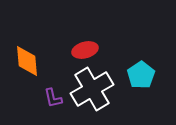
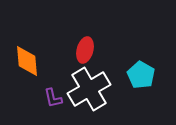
red ellipse: rotated 60 degrees counterclockwise
cyan pentagon: rotated 8 degrees counterclockwise
white cross: moved 3 px left
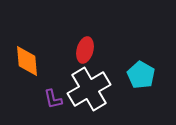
purple L-shape: moved 1 px down
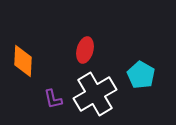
orange diamond: moved 4 px left; rotated 8 degrees clockwise
white cross: moved 6 px right, 5 px down
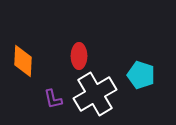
red ellipse: moved 6 px left, 6 px down; rotated 15 degrees counterclockwise
cyan pentagon: rotated 12 degrees counterclockwise
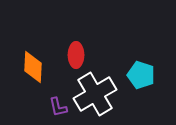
red ellipse: moved 3 px left, 1 px up
orange diamond: moved 10 px right, 6 px down
purple L-shape: moved 5 px right, 8 px down
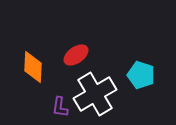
red ellipse: rotated 55 degrees clockwise
purple L-shape: moved 2 px right; rotated 20 degrees clockwise
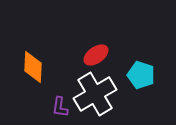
red ellipse: moved 20 px right
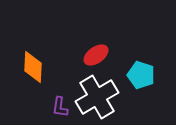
white cross: moved 2 px right, 3 px down
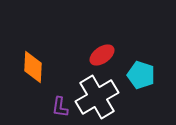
red ellipse: moved 6 px right
